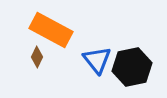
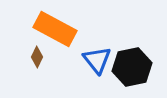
orange rectangle: moved 4 px right, 1 px up
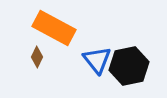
orange rectangle: moved 1 px left, 1 px up
black hexagon: moved 3 px left, 1 px up
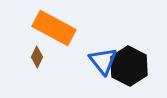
blue triangle: moved 6 px right, 1 px down
black hexagon: rotated 21 degrees counterclockwise
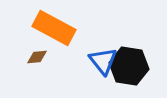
brown diamond: rotated 60 degrees clockwise
black hexagon: rotated 18 degrees counterclockwise
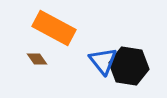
brown diamond: moved 2 px down; rotated 60 degrees clockwise
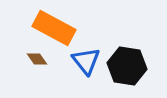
blue triangle: moved 17 px left
black hexagon: moved 2 px left
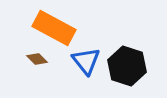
brown diamond: rotated 10 degrees counterclockwise
black hexagon: rotated 9 degrees clockwise
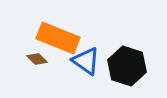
orange rectangle: moved 4 px right, 10 px down; rotated 6 degrees counterclockwise
blue triangle: rotated 16 degrees counterclockwise
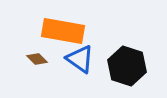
orange rectangle: moved 5 px right, 7 px up; rotated 12 degrees counterclockwise
blue triangle: moved 6 px left, 2 px up
